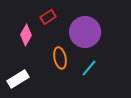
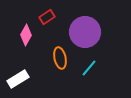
red rectangle: moved 1 px left
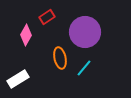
cyan line: moved 5 px left
